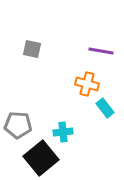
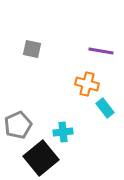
gray pentagon: rotated 28 degrees counterclockwise
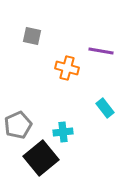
gray square: moved 13 px up
orange cross: moved 20 px left, 16 px up
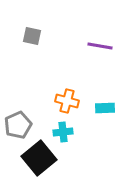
purple line: moved 1 px left, 5 px up
orange cross: moved 33 px down
cyan rectangle: rotated 54 degrees counterclockwise
black square: moved 2 px left
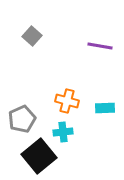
gray square: rotated 30 degrees clockwise
gray pentagon: moved 4 px right, 6 px up
black square: moved 2 px up
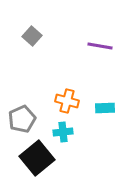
black square: moved 2 px left, 2 px down
